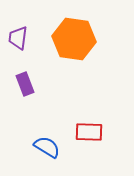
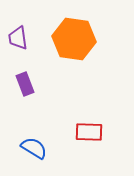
purple trapezoid: rotated 15 degrees counterclockwise
blue semicircle: moved 13 px left, 1 px down
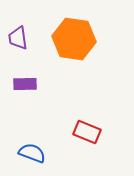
purple rectangle: rotated 70 degrees counterclockwise
red rectangle: moved 2 px left; rotated 20 degrees clockwise
blue semicircle: moved 2 px left, 5 px down; rotated 12 degrees counterclockwise
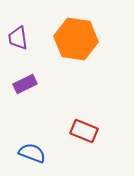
orange hexagon: moved 2 px right
purple rectangle: rotated 25 degrees counterclockwise
red rectangle: moved 3 px left, 1 px up
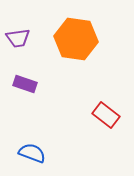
purple trapezoid: rotated 90 degrees counterclockwise
purple rectangle: rotated 45 degrees clockwise
red rectangle: moved 22 px right, 16 px up; rotated 16 degrees clockwise
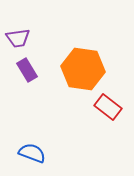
orange hexagon: moved 7 px right, 30 px down
purple rectangle: moved 2 px right, 14 px up; rotated 40 degrees clockwise
red rectangle: moved 2 px right, 8 px up
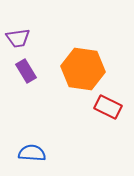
purple rectangle: moved 1 px left, 1 px down
red rectangle: rotated 12 degrees counterclockwise
blue semicircle: rotated 16 degrees counterclockwise
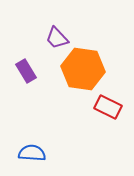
purple trapezoid: moved 39 px right; rotated 55 degrees clockwise
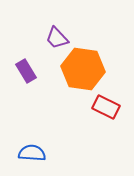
red rectangle: moved 2 px left
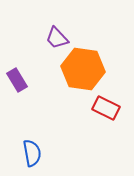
purple rectangle: moved 9 px left, 9 px down
red rectangle: moved 1 px down
blue semicircle: rotated 76 degrees clockwise
